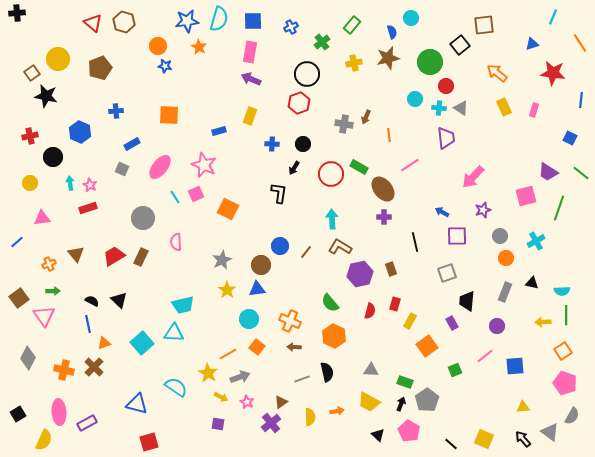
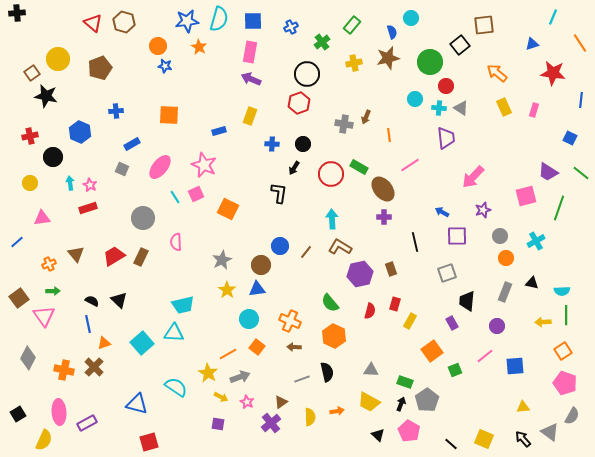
orange square at (427, 346): moved 5 px right, 5 px down
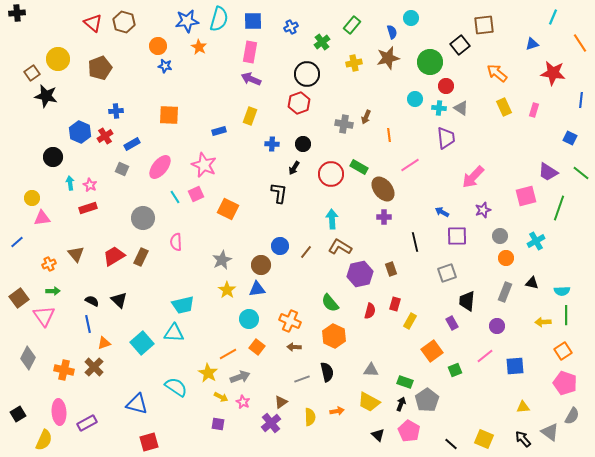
red cross at (30, 136): moved 75 px right; rotated 21 degrees counterclockwise
yellow circle at (30, 183): moved 2 px right, 15 px down
pink star at (247, 402): moved 4 px left
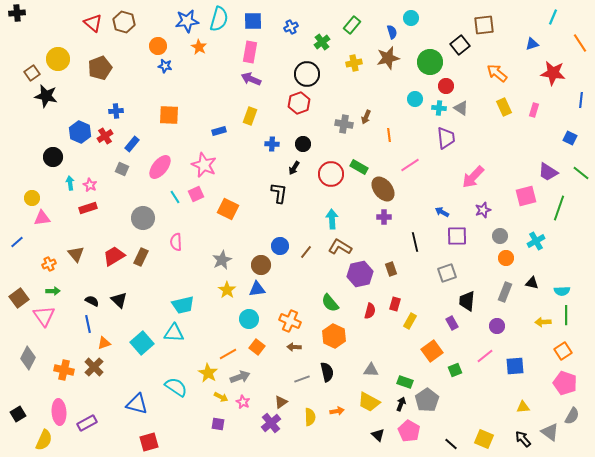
blue rectangle at (132, 144): rotated 21 degrees counterclockwise
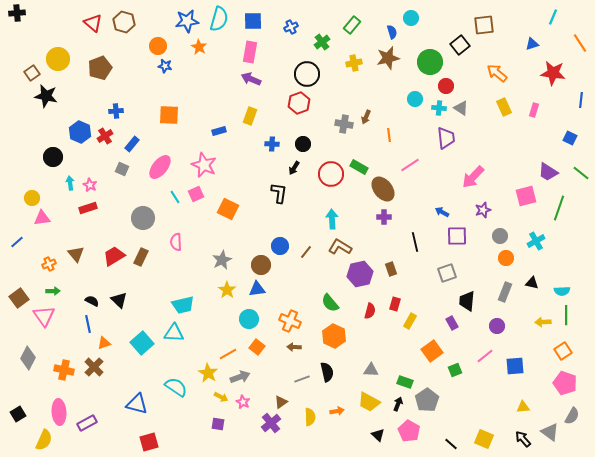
black arrow at (401, 404): moved 3 px left
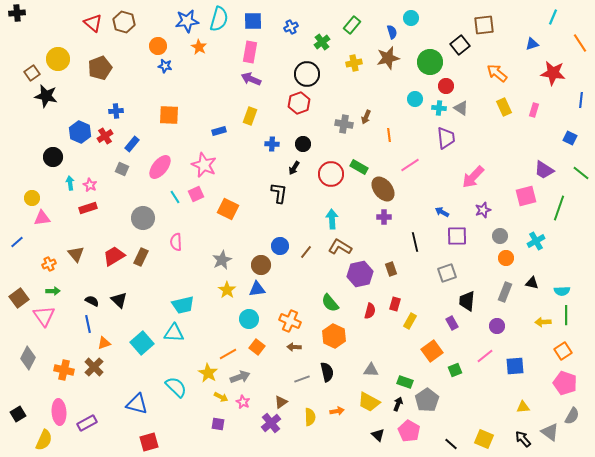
purple trapezoid at (548, 172): moved 4 px left, 2 px up
cyan semicircle at (176, 387): rotated 10 degrees clockwise
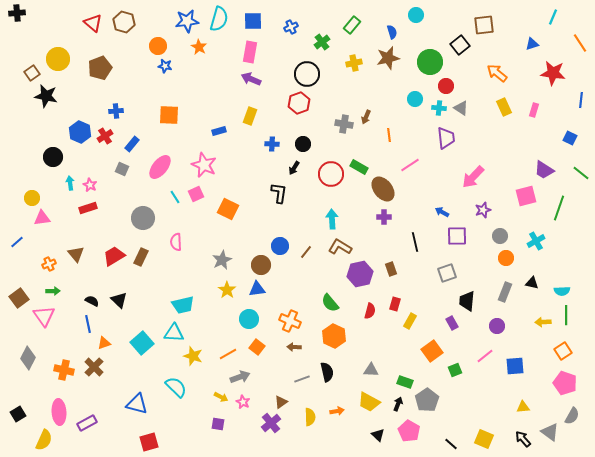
cyan circle at (411, 18): moved 5 px right, 3 px up
yellow star at (208, 373): moved 15 px left, 17 px up; rotated 12 degrees counterclockwise
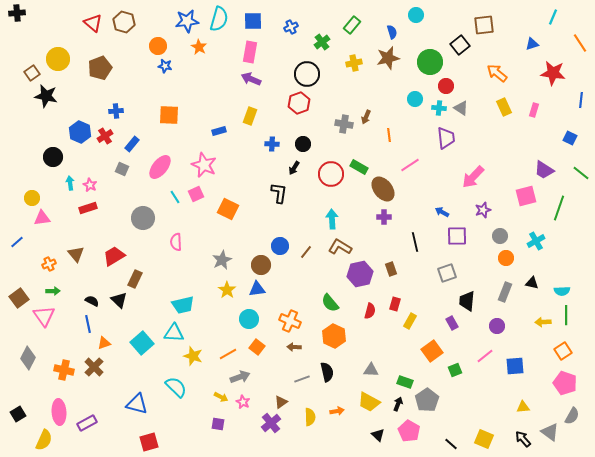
brown rectangle at (141, 257): moved 6 px left, 22 px down
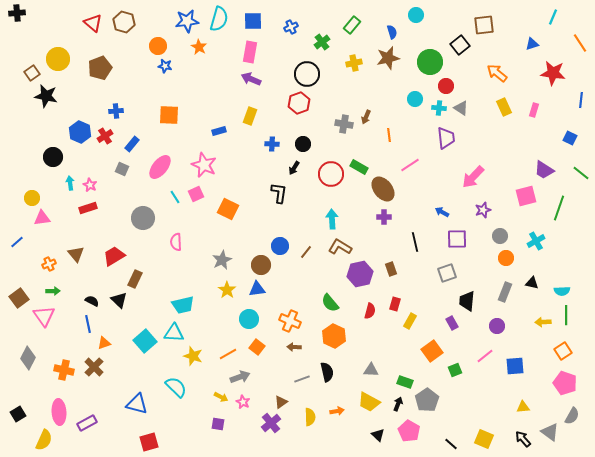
purple square at (457, 236): moved 3 px down
cyan square at (142, 343): moved 3 px right, 2 px up
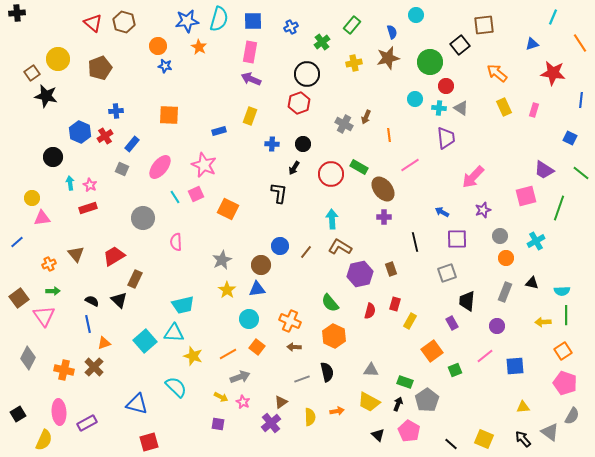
gray cross at (344, 124): rotated 18 degrees clockwise
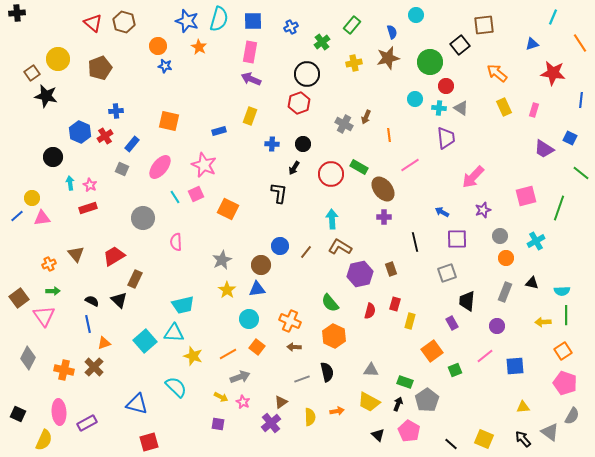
blue star at (187, 21): rotated 25 degrees clockwise
orange square at (169, 115): moved 6 px down; rotated 10 degrees clockwise
purple trapezoid at (544, 170): moved 21 px up
blue line at (17, 242): moved 26 px up
yellow rectangle at (410, 321): rotated 14 degrees counterclockwise
black square at (18, 414): rotated 35 degrees counterclockwise
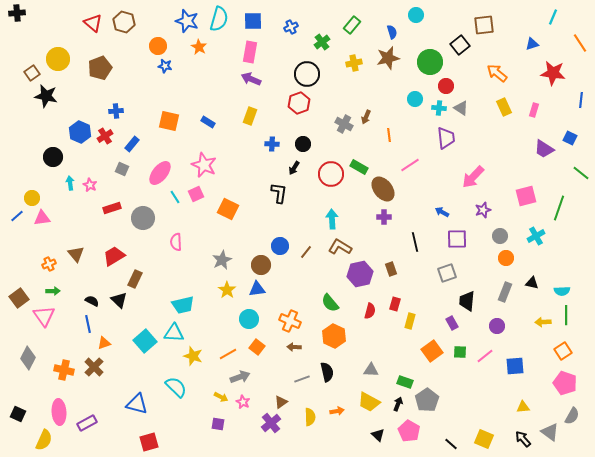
blue rectangle at (219, 131): moved 11 px left, 9 px up; rotated 48 degrees clockwise
pink ellipse at (160, 167): moved 6 px down
red rectangle at (88, 208): moved 24 px right
cyan cross at (536, 241): moved 5 px up
green square at (455, 370): moved 5 px right, 18 px up; rotated 24 degrees clockwise
